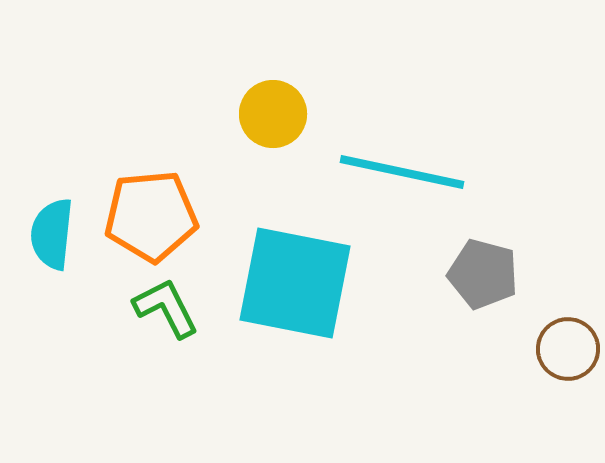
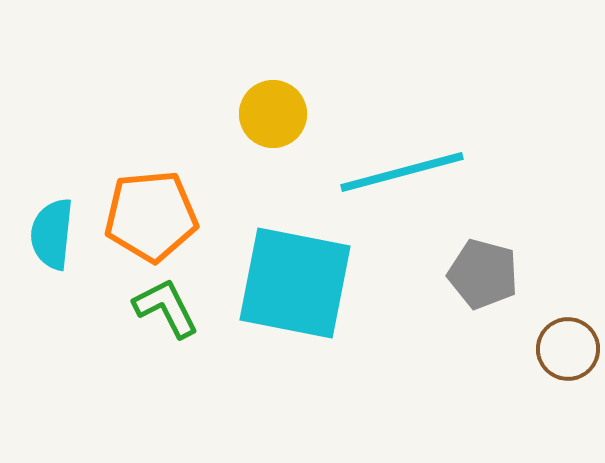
cyan line: rotated 27 degrees counterclockwise
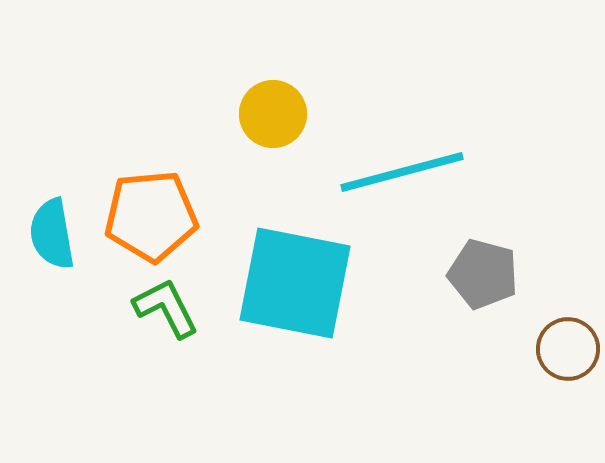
cyan semicircle: rotated 16 degrees counterclockwise
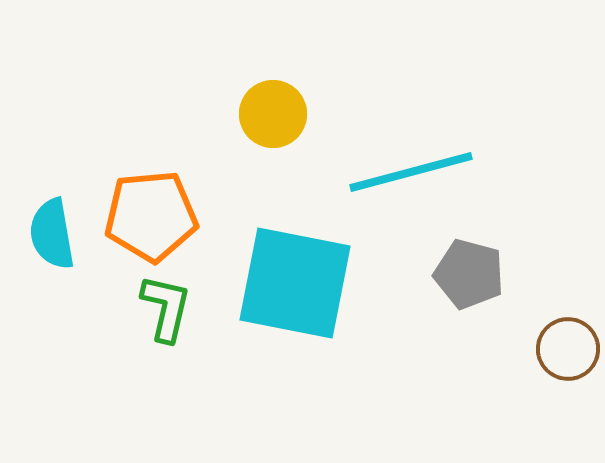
cyan line: moved 9 px right
gray pentagon: moved 14 px left
green L-shape: rotated 40 degrees clockwise
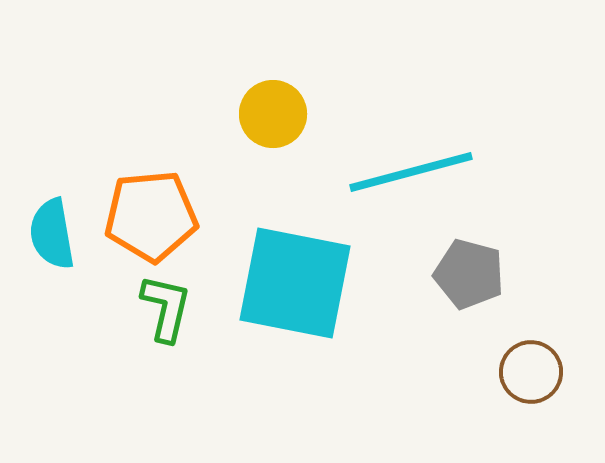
brown circle: moved 37 px left, 23 px down
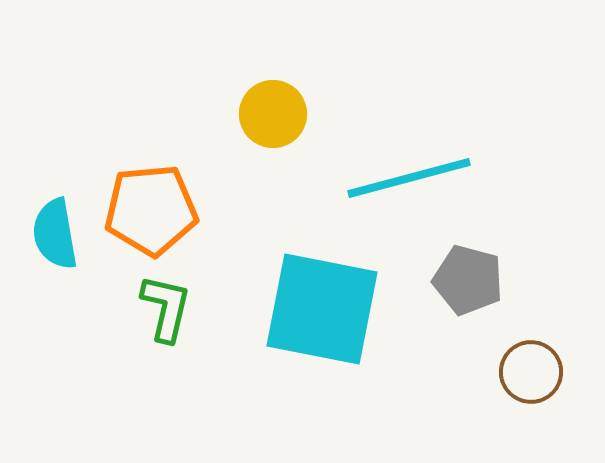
cyan line: moved 2 px left, 6 px down
orange pentagon: moved 6 px up
cyan semicircle: moved 3 px right
gray pentagon: moved 1 px left, 6 px down
cyan square: moved 27 px right, 26 px down
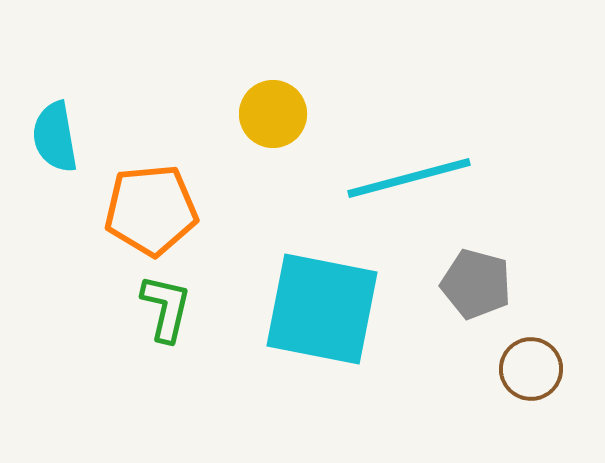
cyan semicircle: moved 97 px up
gray pentagon: moved 8 px right, 4 px down
brown circle: moved 3 px up
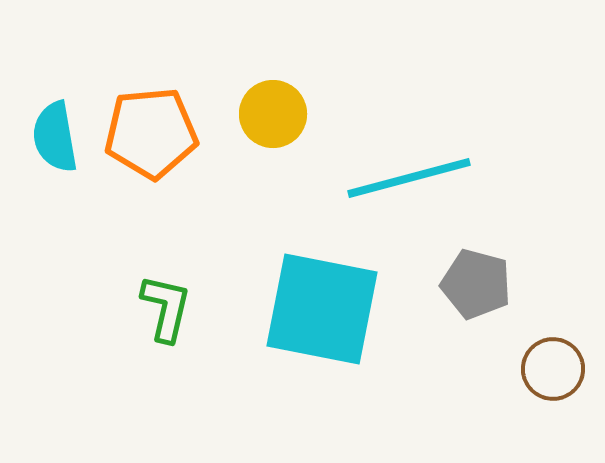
orange pentagon: moved 77 px up
brown circle: moved 22 px right
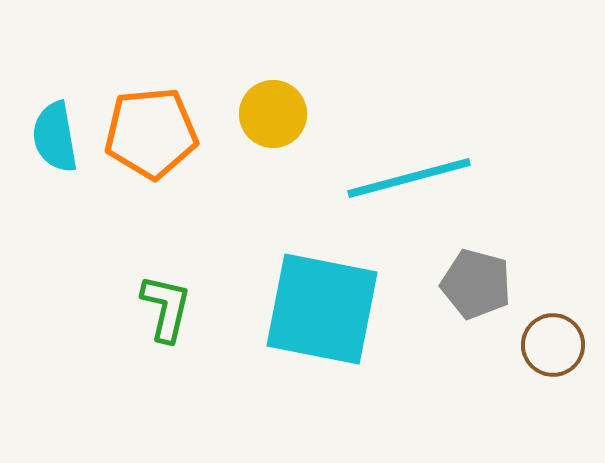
brown circle: moved 24 px up
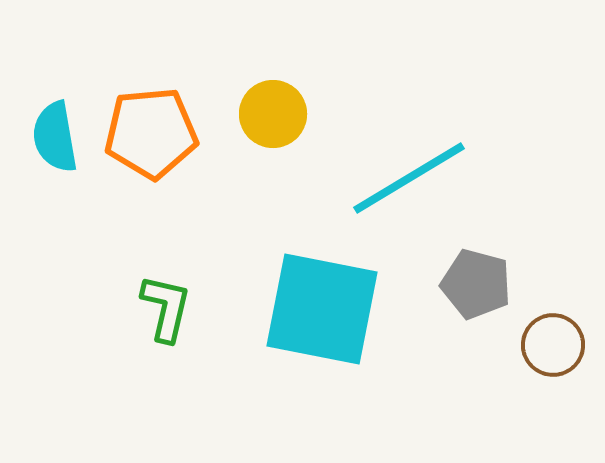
cyan line: rotated 16 degrees counterclockwise
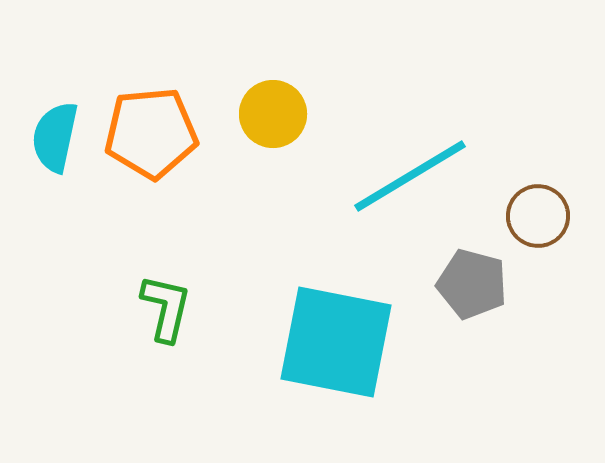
cyan semicircle: rotated 22 degrees clockwise
cyan line: moved 1 px right, 2 px up
gray pentagon: moved 4 px left
cyan square: moved 14 px right, 33 px down
brown circle: moved 15 px left, 129 px up
